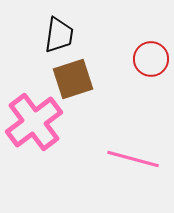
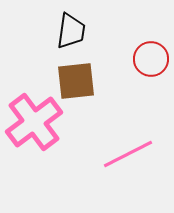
black trapezoid: moved 12 px right, 4 px up
brown square: moved 3 px right, 2 px down; rotated 12 degrees clockwise
pink line: moved 5 px left, 5 px up; rotated 42 degrees counterclockwise
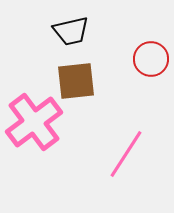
black trapezoid: rotated 69 degrees clockwise
pink line: moved 2 px left; rotated 30 degrees counterclockwise
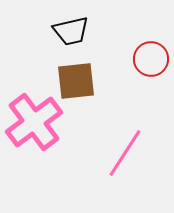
pink line: moved 1 px left, 1 px up
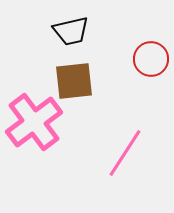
brown square: moved 2 px left
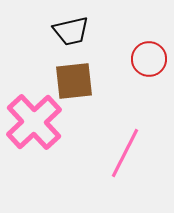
red circle: moved 2 px left
pink cross: rotated 6 degrees counterclockwise
pink line: rotated 6 degrees counterclockwise
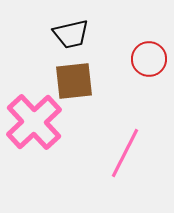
black trapezoid: moved 3 px down
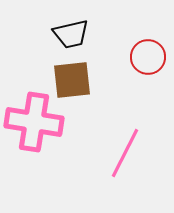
red circle: moved 1 px left, 2 px up
brown square: moved 2 px left, 1 px up
pink cross: rotated 38 degrees counterclockwise
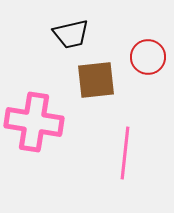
brown square: moved 24 px right
pink line: rotated 21 degrees counterclockwise
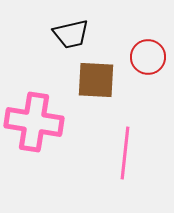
brown square: rotated 9 degrees clockwise
